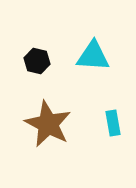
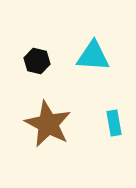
cyan rectangle: moved 1 px right
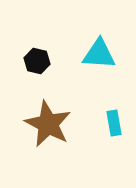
cyan triangle: moved 6 px right, 2 px up
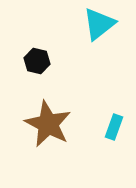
cyan triangle: moved 30 px up; rotated 42 degrees counterclockwise
cyan rectangle: moved 4 px down; rotated 30 degrees clockwise
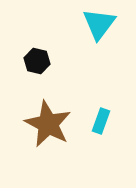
cyan triangle: rotated 15 degrees counterclockwise
cyan rectangle: moved 13 px left, 6 px up
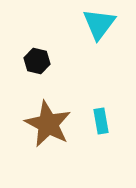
cyan rectangle: rotated 30 degrees counterclockwise
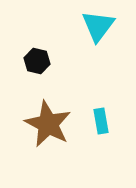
cyan triangle: moved 1 px left, 2 px down
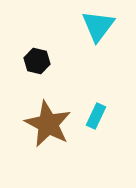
cyan rectangle: moved 5 px left, 5 px up; rotated 35 degrees clockwise
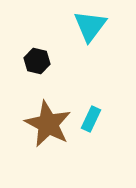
cyan triangle: moved 8 px left
cyan rectangle: moved 5 px left, 3 px down
